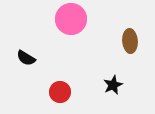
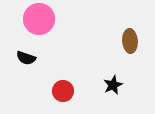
pink circle: moved 32 px left
black semicircle: rotated 12 degrees counterclockwise
red circle: moved 3 px right, 1 px up
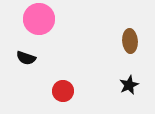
black star: moved 16 px right
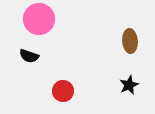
black semicircle: moved 3 px right, 2 px up
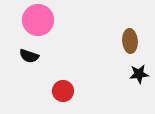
pink circle: moved 1 px left, 1 px down
black star: moved 10 px right, 11 px up; rotated 18 degrees clockwise
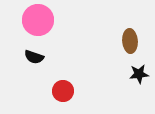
black semicircle: moved 5 px right, 1 px down
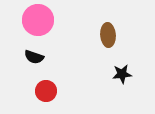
brown ellipse: moved 22 px left, 6 px up
black star: moved 17 px left
red circle: moved 17 px left
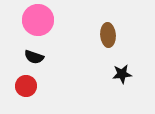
red circle: moved 20 px left, 5 px up
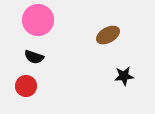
brown ellipse: rotated 65 degrees clockwise
black star: moved 2 px right, 2 px down
